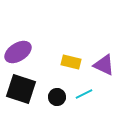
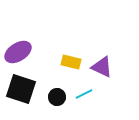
purple triangle: moved 2 px left, 2 px down
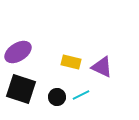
cyan line: moved 3 px left, 1 px down
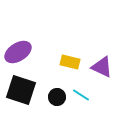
yellow rectangle: moved 1 px left
black square: moved 1 px down
cyan line: rotated 60 degrees clockwise
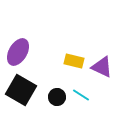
purple ellipse: rotated 28 degrees counterclockwise
yellow rectangle: moved 4 px right, 1 px up
black square: rotated 12 degrees clockwise
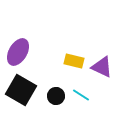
black circle: moved 1 px left, 1 px up
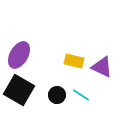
purple ellipse: moved 1 px right, 3 px down
black square: moved 2 px left
black circle: moved 1 px right, 1 px up
